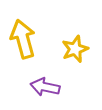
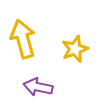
purple arrow: moved 7 px left
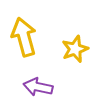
yellow arrow: moved 1 px right, 2 px up
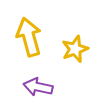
yellow arrow: moved 5 px right
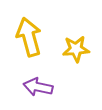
yellow star: moved 1 px right; rotated 16 degrees clockwise
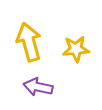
yellow arrow: moved 5 px down
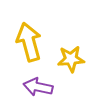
yellow star: moved 5 px left, 10 px down
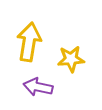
yellow arrow: rotated 24 degrees clockwise
